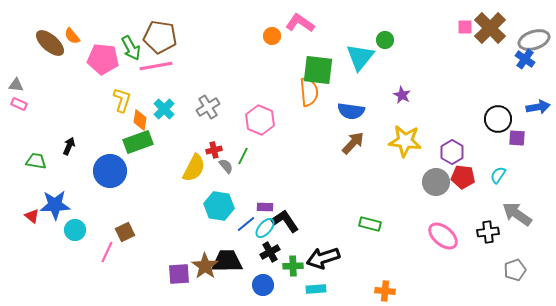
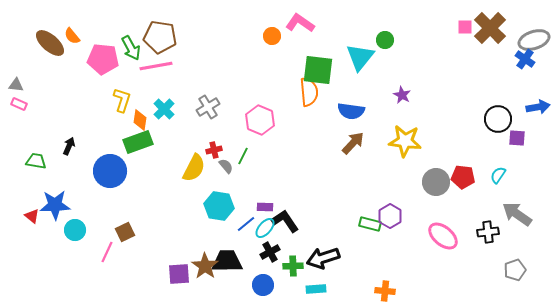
purple hexagon at (452, 152): moved 62 px left, 64 px down
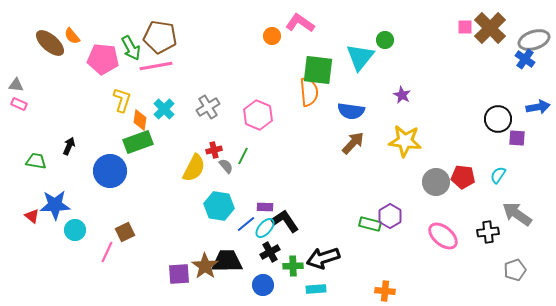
pink hexagon at (260, 120): moved 2 px left, 5 px up
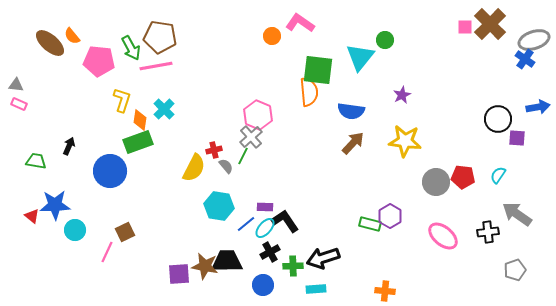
brown cross at (490, 28): moved 4 px up
pink pentagon at (103, 59): moved 4 px left, 2 px down
purple star at (402, 95): rotated 18 degrees clockwise
gray cross at (208, 107): moved 43 px right, 30 px down; rotated 10 degrees counterclockwise
brown star at (205, 266): rotated 24 degrees counterclockwise
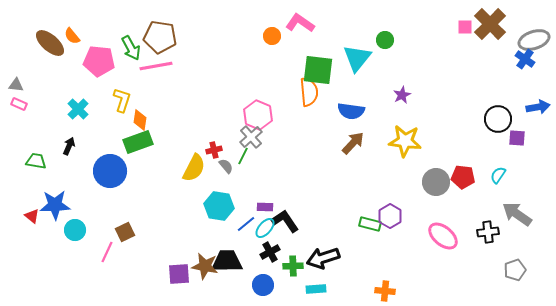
cyan triangle at (360, 57): moved 3 px left, 1 px down
cyan cross at (164, 109): moved 86 px left
